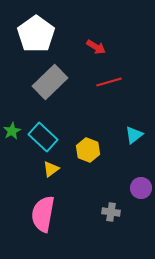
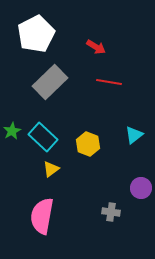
white pentagon: rotated 9 degrees clockwise
red line: rotated 25 degrees clockwise
yellow hexagon: moved 6 px up
pink semicircle: moved 1 px left, 2 px down
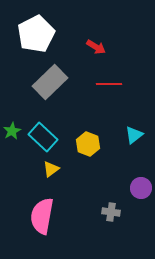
red line: moved 2 px down; rotated 10 degrees counterclockwise
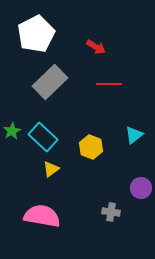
yellow hexagon: moved 3 px right, 3 px down
pink semicircle: rotated 90 degrees clockwise
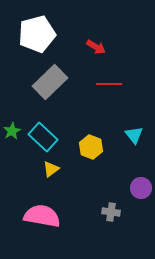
white pentagon: moved 1 px right; rotated 12 degrees clockwise
cyan triangle: rotated 30 degrees counterclockwise
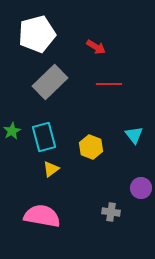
cyan rectangle: moved 1 px right; rotated 32 degrees clockwise
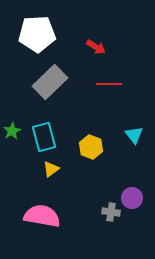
white pentagon: rotated 12 degrees clockwise
purple circle: moved 9 px left, 10 px down
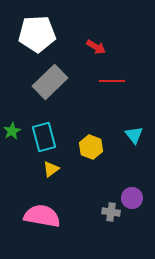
red line: moved 3 px right, 3 px up
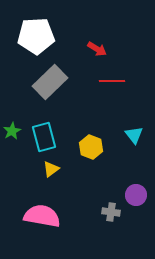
white pentagon: moved 1 px left, 2 px down
red arrow: moved 1 px right, 2 px down
purple circle: moved 4 px right, 3 px up
